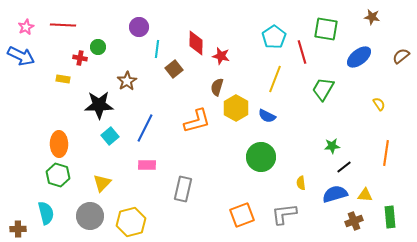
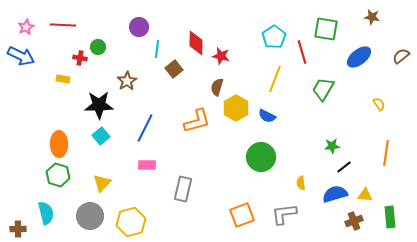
cyan square at (110, 136): moved 9 px left
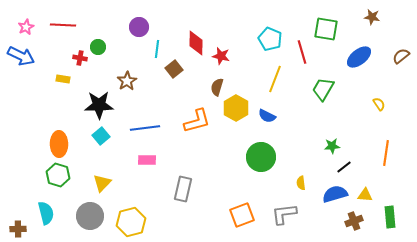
cyan pentagon at (274, 37): moved 4 px left, 2 px down; rotated 15 degrees counterclockwise
blue line at (145, 128): rotated 56 degrees clockwise
pink rectangle at (147, 165): moved 5 px up
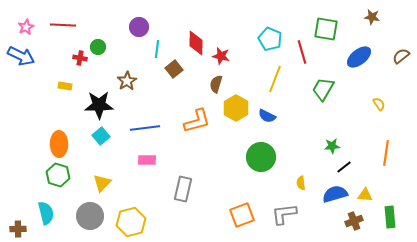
yellow rectangle at (63, 79): moved 2 px right, 7 px down
brown semicircle at (217, 87): moved 1 px left, 3 px up
